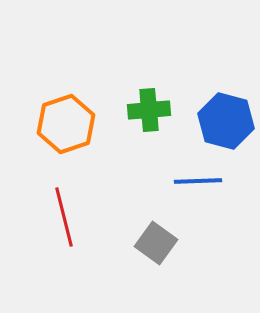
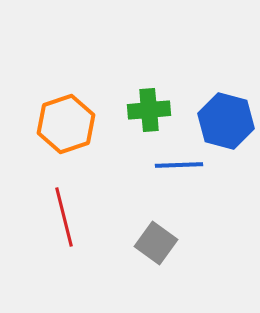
blue line: moved 19 px left, 16 px up
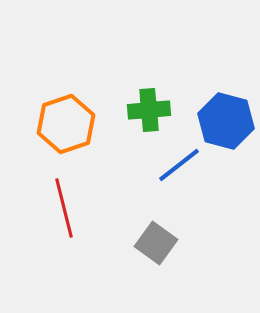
blue line: rotated 36 degrees counterclockwise
red line: moved 9 px up
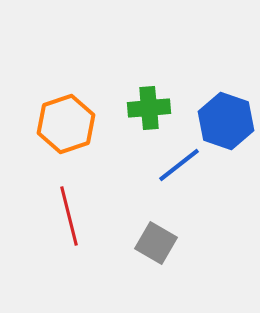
green cross: moved 2 px up
blue hexagon: rotated 4 degrees clockwise
red line: moved 5 px right, 8 px down
gray square: rotated 6 degrees counterclockwise
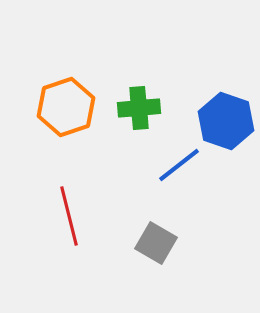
green cross: moved 10 px left
orange hexagon: moved 17 px up
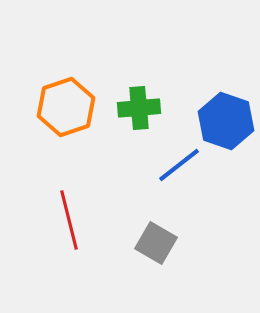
red line: moved 4 px down
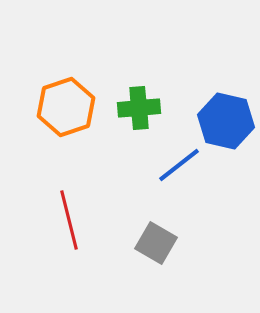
blue hexagon: rotated 6 degrees counterclockwise
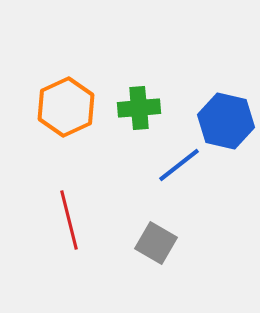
orange hexagon: rotated 6 degrees counterclockwise
